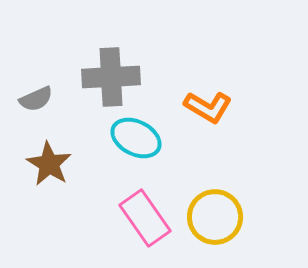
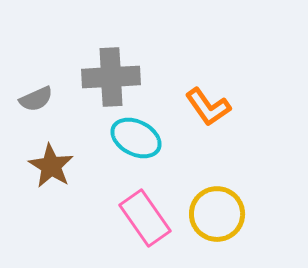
orange L-shape: rotated 24 degrees clockwise
brown star: moved 2 px right, 2 px down
yellow circle: moved 2 px right, 3 px up
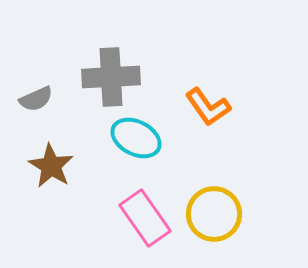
yellow circle: moved 3 px left
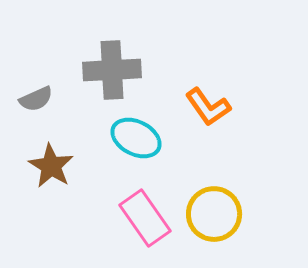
gray cross: moved 1 px right, 7 px up
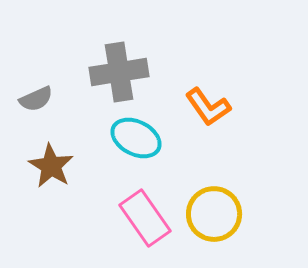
gray cross: moved 7 px right, 2 px down; rotated 6 degrees counterclockwise
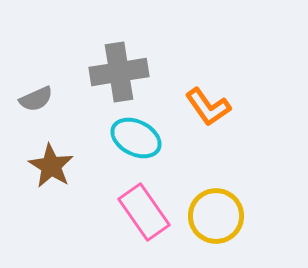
yellow circle: moved 2 px right, 2 px down
pink rectangle: moved 1 px left, 6 px up
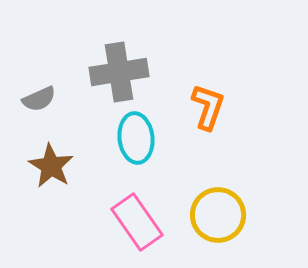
gray semicircle: moved 3 px right
orange L-shape: rotated 126 degrees counterclockwise
cyan ellipse: rotated 57 degrees clockwise
pink rectangle: moved 7 px left, 10 px down
yellow circle: moved 2 px right, 1 px up
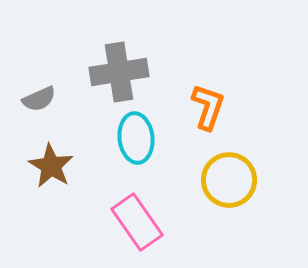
yellow circle: moved 11 px right, 35 px up
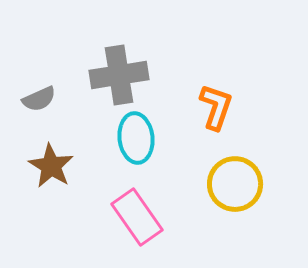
gray cross: moved 3 px down
orange L-shape: moved 8 px right
yellow circle: moved 6 px right, 4 px down
pink rectangle: moved 5 px up
